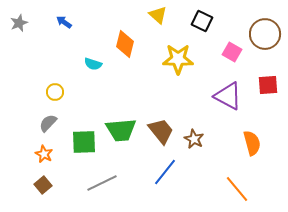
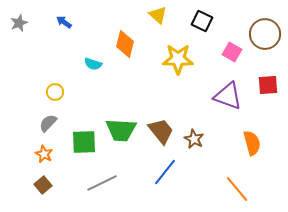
purple triangle: rotated 8 degrees counterclockwise
green trapezoid: rotated 8 degrees clockwise
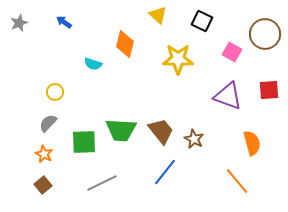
red square: moved 1 px right, 5 px down
orange line: moved 8 px up
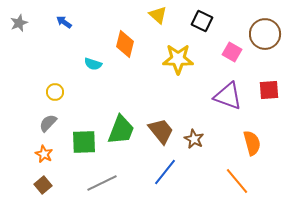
green trapezoid: rotated 72 degrees counterclockwise
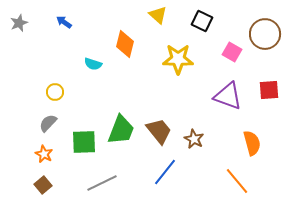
brown trapezoid: moved 2 px left
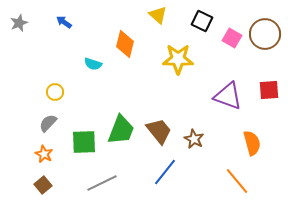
pink square: moved 14 px up
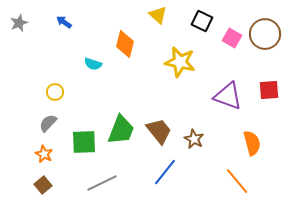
yellow star: moved 2 px right, 3 px down; rotated 12 degrees clockwise
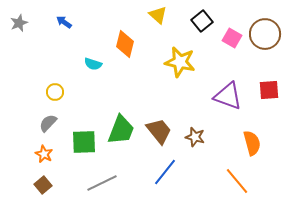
black square: rotated 25 degrees clockwise
brown star: moved 1 px right, 2 px up; rotated 12 degrees counterclockwise
